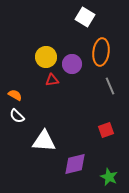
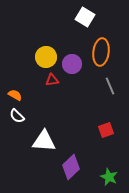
purple diamond: moved 4 px left, 3 px down; rotated 30 degrees counterclockwise
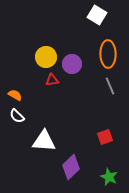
white square: moved 12 px right, 2 px up
orange ellipse: moved 7 px right, 2 px down; rotated 8 degrees counterclockwise
red square: moved 1 px left, 7 px down
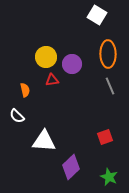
orange semicircle: moved 10 px right, 5 px up; rotated 48 degrees clockwise
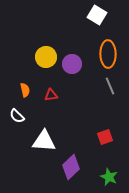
red triangle: moved 1 px left, 15 px down
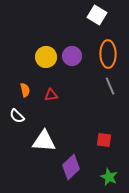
purple circle: moved 8 px up
red square: moved 1 px left, 3 px down; rotated 28 degrees clockwise
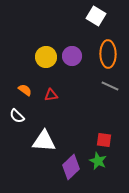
white square: moved 1 px left, 1 px down
gray line: rotated 42 degrees counterclockwise
orange semicircle: rotated 40 degrees counterclockwise
green star: moved 11 px left, 16 px up
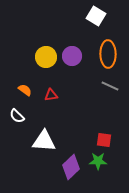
green star: rotated 24 degrees counterclockwise
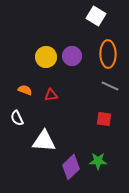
orange semicircle: rotated 16 degrees counterclockwise
white semicircle: moved 2 px down; rotated 21 degrees clockwise
red square: moved 21 px up
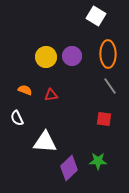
gray line: rotated 30 degrees clockwise
white triangle: moved 1 px right, 1 px down
purple diamond: moved 2 px left, 1 px down
